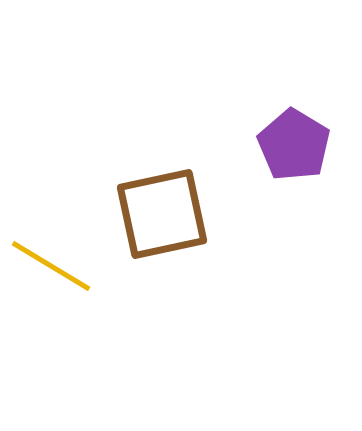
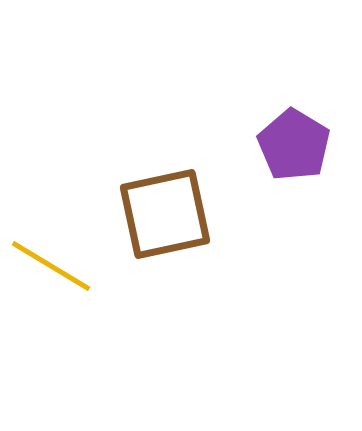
brown square: moved 3 px right
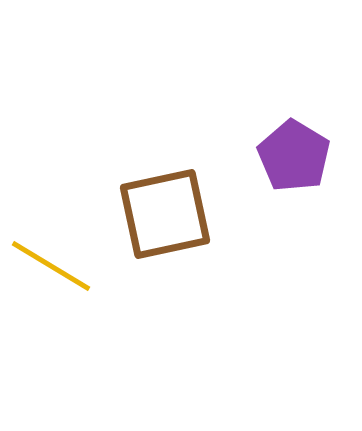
purple pentagon: moved 11 px down
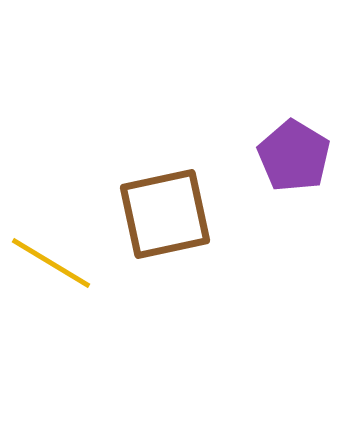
yellow line: moved 3 px up
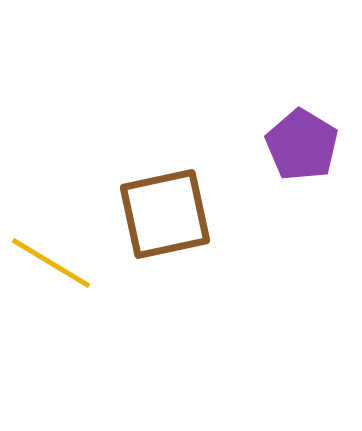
purple pentagon: moved 8 px right, 11 px up
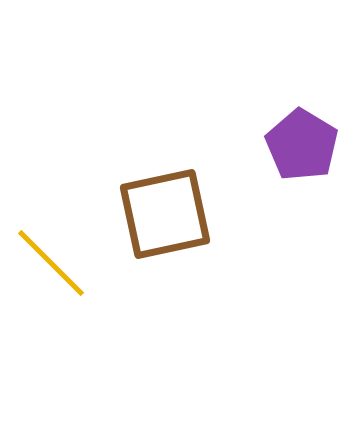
yellow line: rotated 14 degrees clockwise
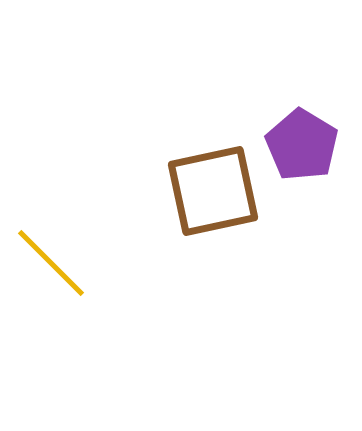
brown square: moved 48 px right, 23 px up
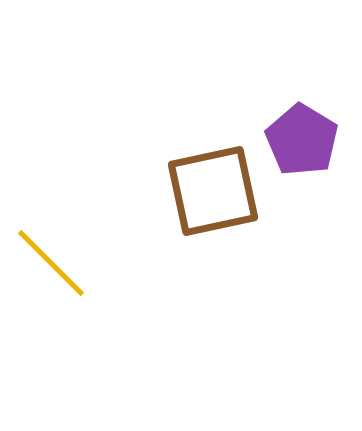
purple pentagon: moved 5 px up
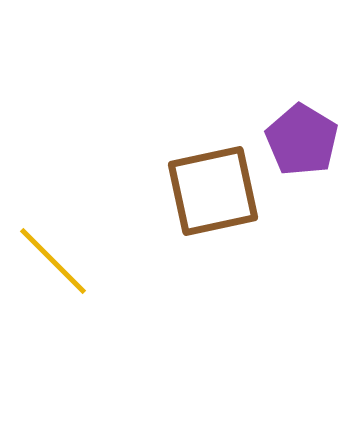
yellow line: moved 2 px right, 2 px up
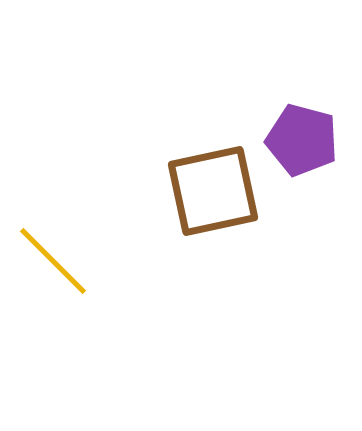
purple pentagon: rotated 16 degrees counterclockwise
